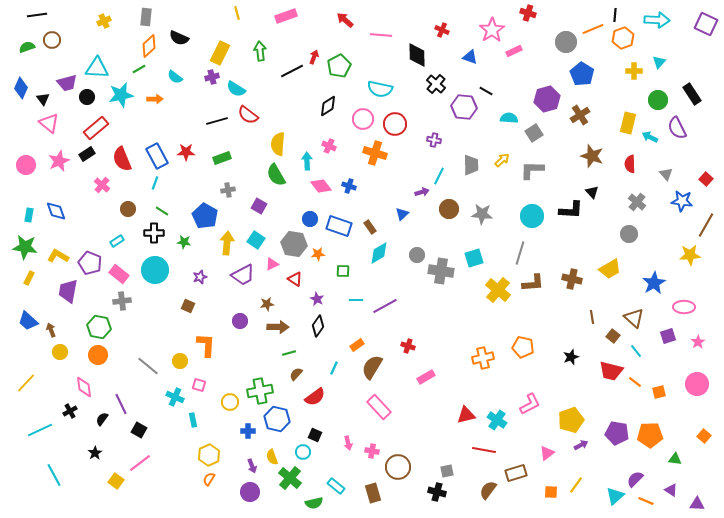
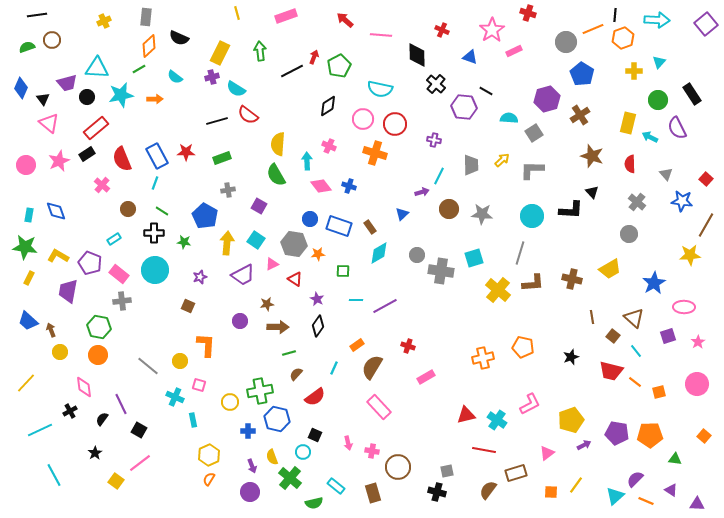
purple square at (706, 24): rotated 25 degrees clockwise
cyan rectangle at (117, 241): moved 3 px left, 2 px up
purple arrow at (581, 445): moved 3 px right
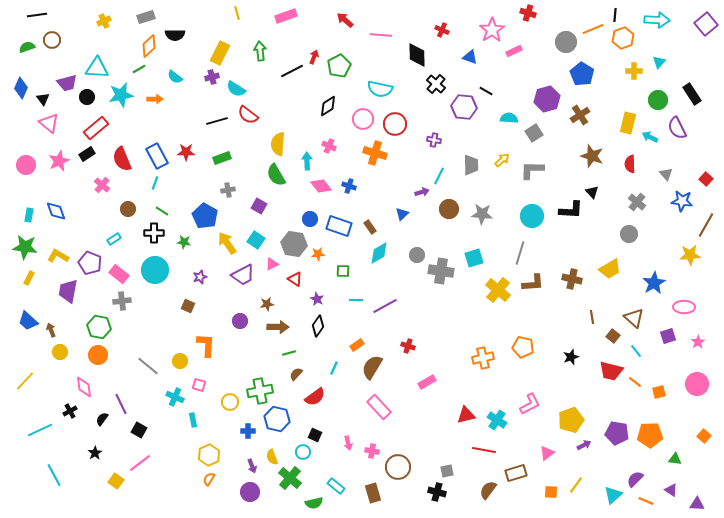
gray rectangle at (146, 17): rotated 66 degrees clockwise
black semicircle at (179, 38): moved 4 px left, 3 px up; rotated 24 degrees counterclockwise
yellow arrow at (227, 243): rotated 40 degrees counterclockwise
pink rectangle at (426, 377): moved 1 px right, 5 px down
yellow line at (26, 383): moved 1 px left, 2 px up
cyan triangle at (615, 496): moved 2 px left, 1 px up
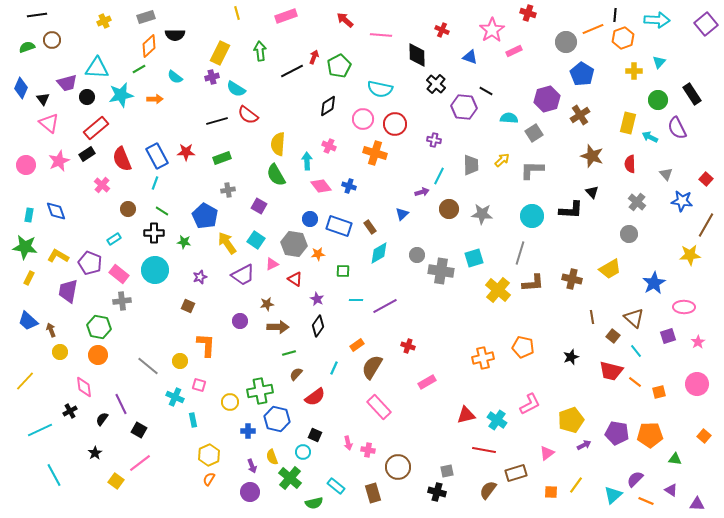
pink cross at (372, 451): moved 4 px left, 1 px up
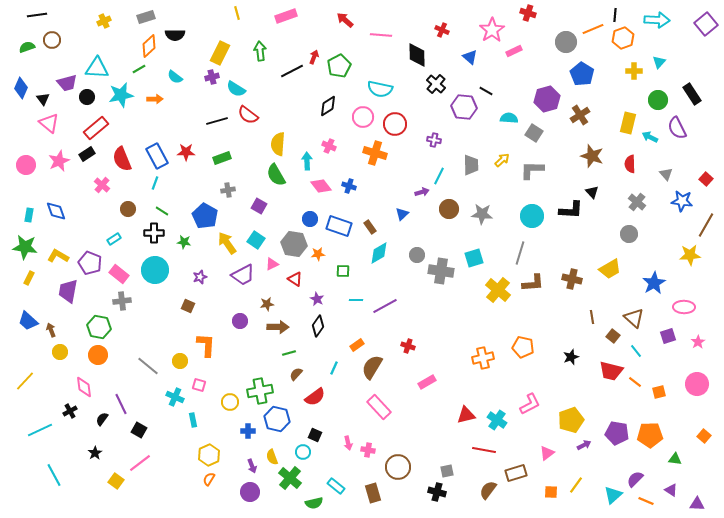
blue triangle at (470, 57): rotated 21 degrees clockwise
pink circle at (363, 119): moved 2 px up
gray square at (534, 133): rotated 24 degrees counterclockwise
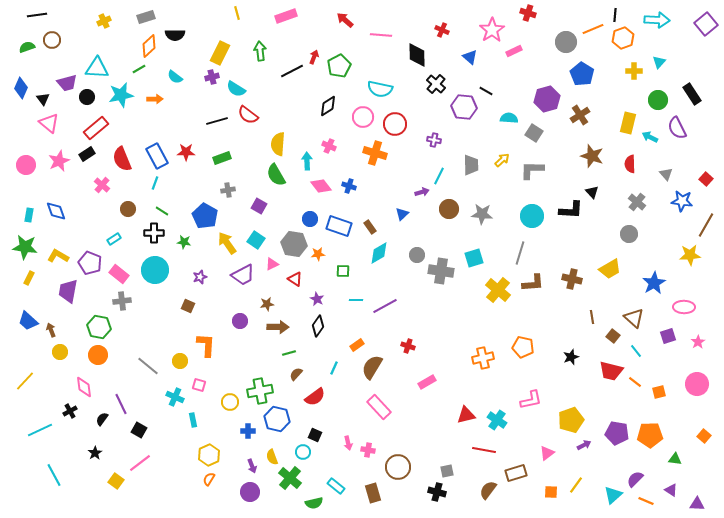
pink L-shape at (530, 404): moved 1 px right, 4 px up; rotated 15 degrees clockwise
